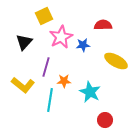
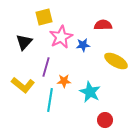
yellow square: moved 1 px down; rotated 12 degrees clockwise
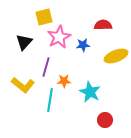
pink star: moved 2 px left
yellow ellipse: moved 5 px up; rotated 50 degrees counterclockwise
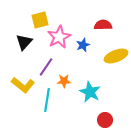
yellow square: moved 4 px left, 3 px down
blue star: rotated 16 degrees counterclockwise
purple line: rotated 18 degrees clockwise
cyan line: moved 3 px left
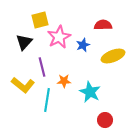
yellow ellipse: moved 3 px left
purple line: moved 4 px left; rotated 48 degrees counterclockwise
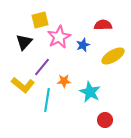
yellow ellipse: rotated 10 degrees counterclockwise
purple line: rotated 54 degrees clockwise
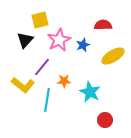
pink star: moved 3 px down
black triangle: moved 1 px right, 2 px up
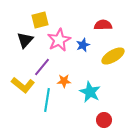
red circle: moved 1 px left
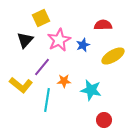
yellow square: moved 1 px right, 2 px up; rotated 12 degrees counterclockwise
yellow L-shape: moved 2 px left
cyan star: moved 1 px right, 2 px up; rotated 15 degrees counterclockwise
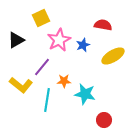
red semicircle: rotated 12 degrees clockwise
black triangle: moved 9 px left; rotated 18 degrees clockwise
cyan star: moved 6 px left, 4 px down
